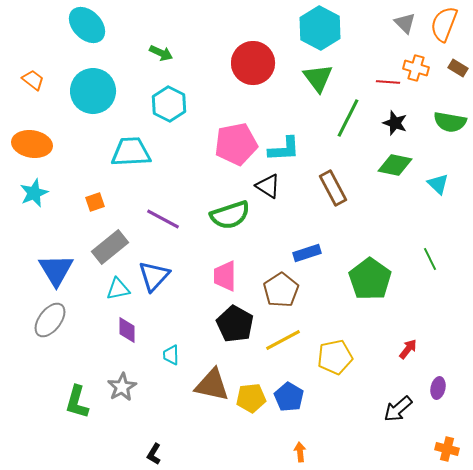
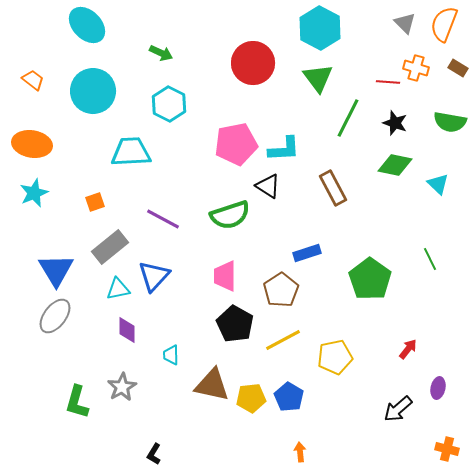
gray ellipse at (50, 320): moved 5 px right, 4 px up
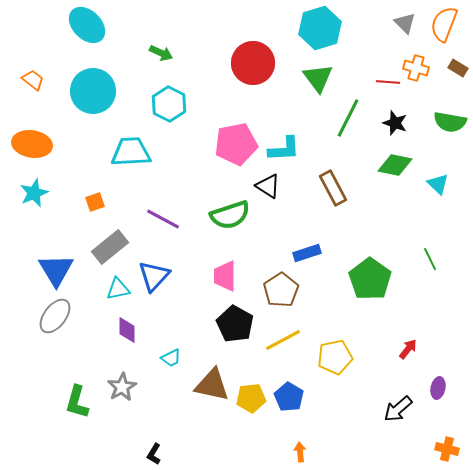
cyan hexagon at (320, 28): rotated 15 degrees clockwise
cyan trapezoid at (171, 355): moved 3 px down; rotated 115 degrees counterclockwise
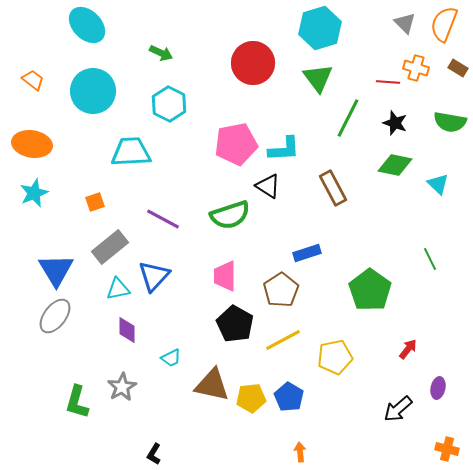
green pentagon at (370, 279): moved 11 px down
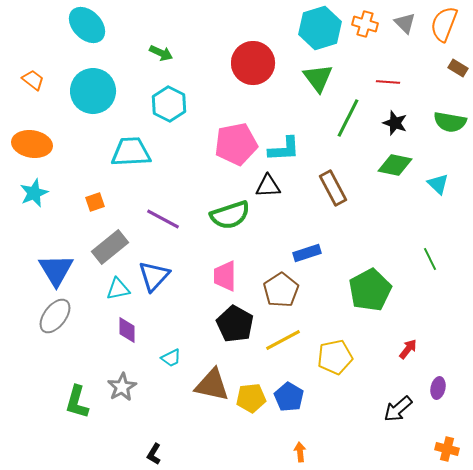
orange cross at (416, 68): moved 51 px left, 44 px up
black triangle at (268, 186): rotated 36 degrees counterclockwise
green pentagon at (370, 290): rotated 9 degrees clockwise
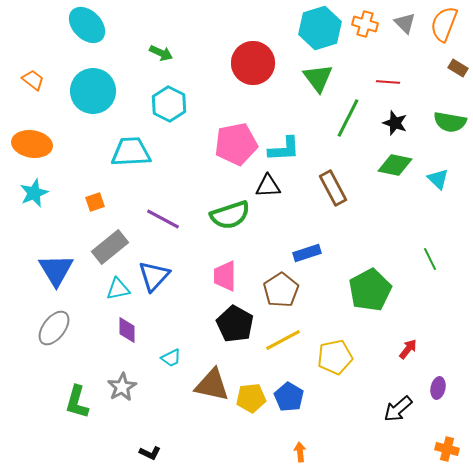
cyan triangle at (438, 184): moved 5 px up
gray ellipse at (55, 316): moved 1 px left, 12 px down
black L-shape at (154, 454): moved 4 px left, 1 px up; rotated 95 degrees counterclockwise
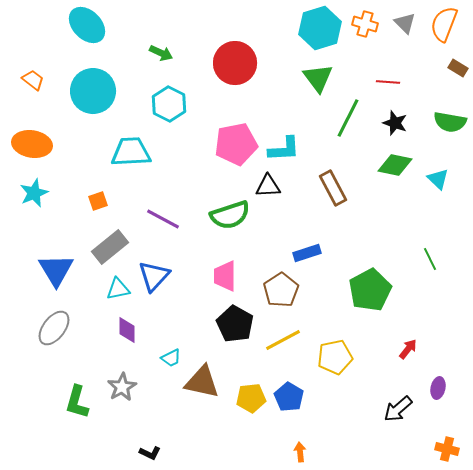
red circle at (253, 63): moved 18 px left
orange square at (95, 202): moved 3 px right, 1 px up
brown triangle at (212, 385): moved 10 px left, 3 px up
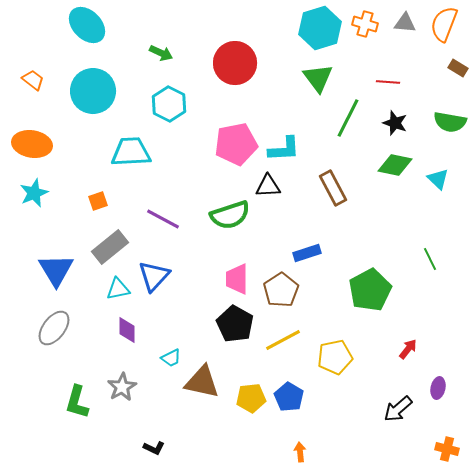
gray triangle at (405, 23): rotated 40 degrees counterclockwise
pink trapezoid at (225, 276): moved 12 px right, 3 px down
black L-shape at (150, 453): moved 4 px right, 5 px up
